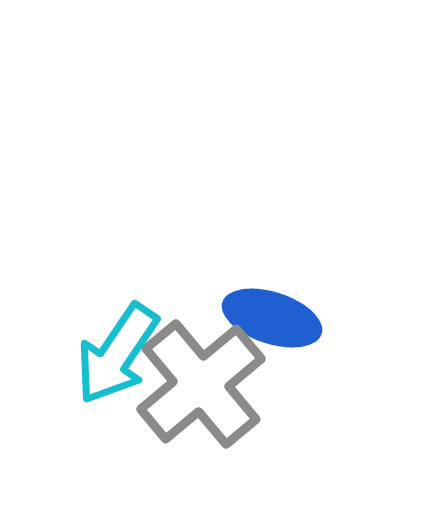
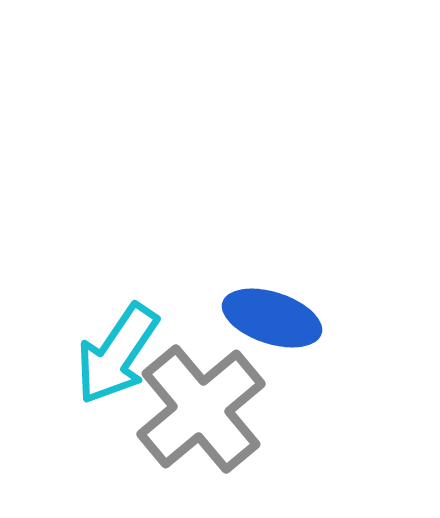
gray cross: moved 25 px down
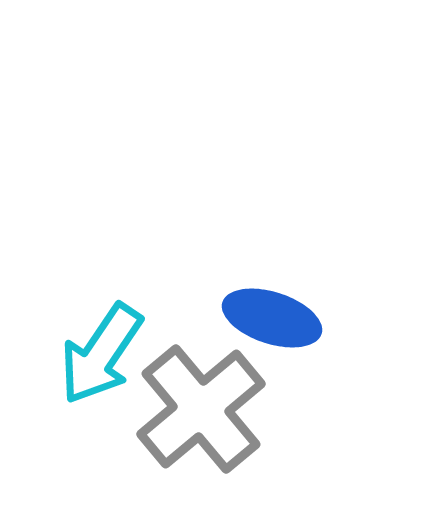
cyan arrow: moved 16 px left
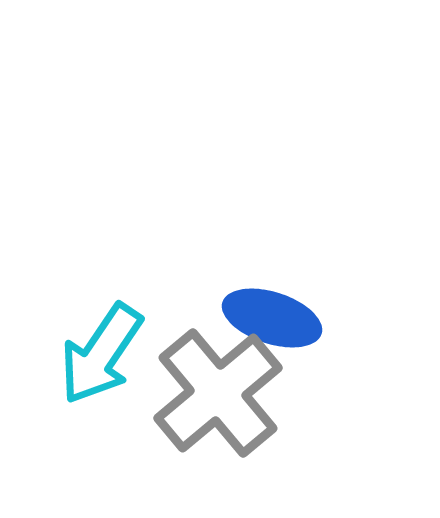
gray cross: moved 17 px right, 16 px up
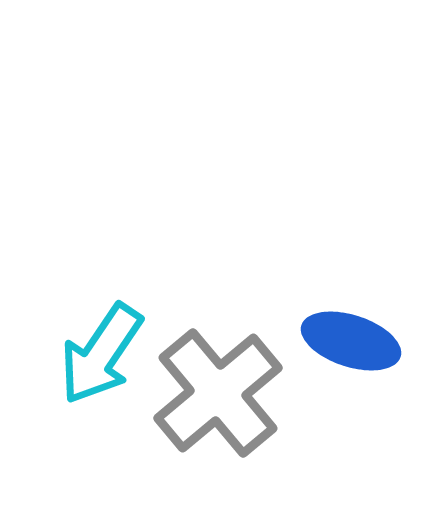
blue ellipse: moved 79 px right, 23 px down
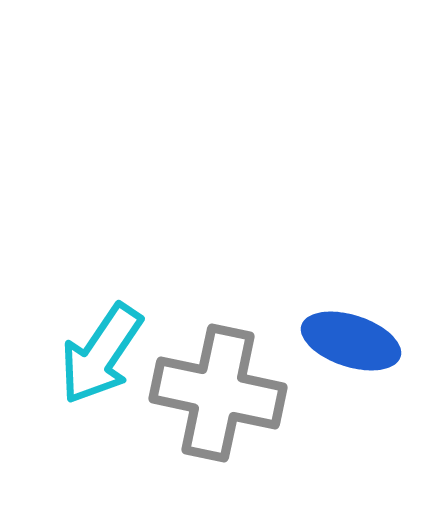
gray cross: rotated 38 degrees counterclockwise
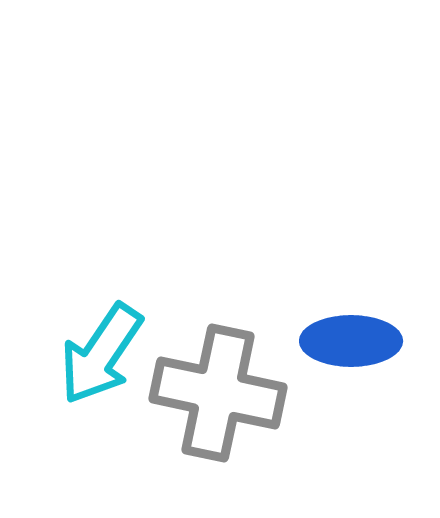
blue ellipse: rotated 18 degrees counterclockwise
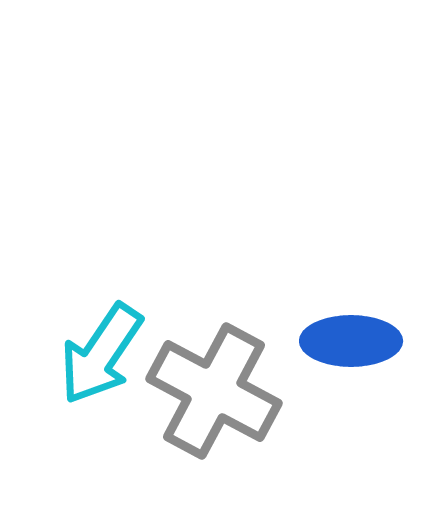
gray cross: moved 4 px left, 2 px up; rotated 16 degrees clockwise
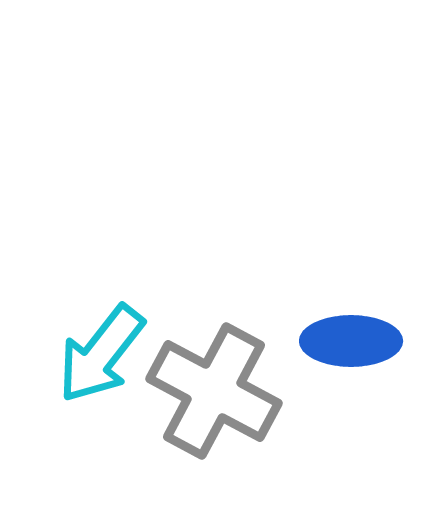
cyan arrow: rotated 4 degrees clockwise
